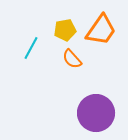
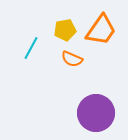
orange semicircle: rotated 25 degrees counterclockwise
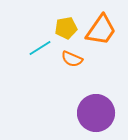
yellow pentagon: moved 1 px right, 2 px up
cyan line: moved 9 px right; rotated 30 degrees clockwise
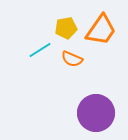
cyan line: moved 2 px down
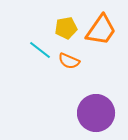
cyan line: rotated 70 degrees clockwise
orange semicircle: moved 3 px left, 2 px down
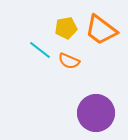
orange trapezoid: rotated 92 degrees clockwise
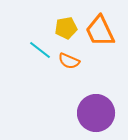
orange trapezoid: moved 1 px left, 1 px down; rotated 28 degrees clockwise
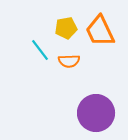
cyan line: rotated 15 degrees clockwise
orange semicircle: rotated 25 degrees counterclockwise
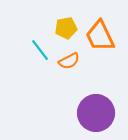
orange trapezoid: moved 5 px down
orange semicircle: rotated 25 degrees counterclockwise
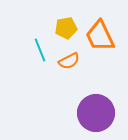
cyan line: rotated 15 degrees clockwise
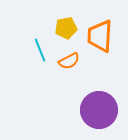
orange trapezoid: rotated 28 degrees clockwise
purple circle: moved 3 px right, 3 px up
